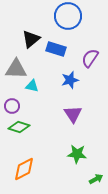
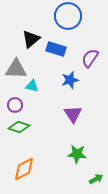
purple circle: moved 3 px right, 1 px up
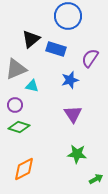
gray triangle: rotated 25 degrees counterclockwise
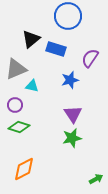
green star: moved 5 px left, 16 px up; rotated 18 degrees counterclockwise
